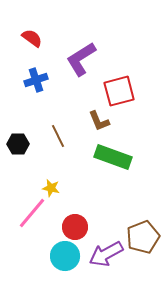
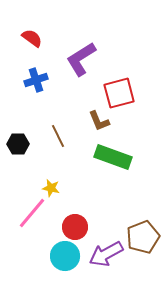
red square: moved 2 px down
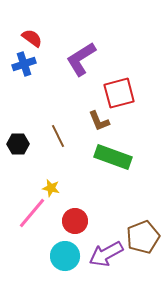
blue cross: moved 12 px left, 16 px up
red circle: moved 6 px up
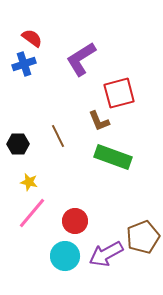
yellow star: moved 22 px left, 6 px up
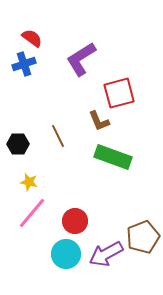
cyan circle: moved 1 px right, 2 px up
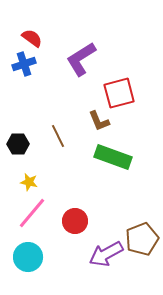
brown pentagon: moved 1 px left, 2 px down
cyan circle: moved 38 px left, 3 px down
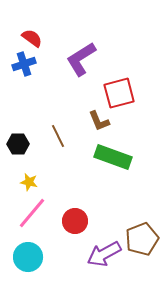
purple arrow: moved 2 px left
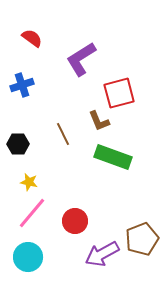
blue cross: moved 2 px left, 21 px down
brown line: moved 5 px right, 2 px up
purple arrow: moved 2 px left
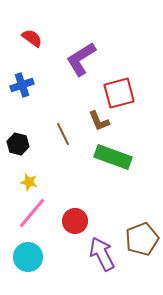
black hexagon: rotated 15 degrees clockwise
purple arrow: rotated 92 degrees clockwise
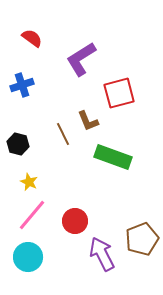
brown L-shape: moved 11 px left
yellow star: rotated 12 degrees clockwise
pink line: moved 2 px down
